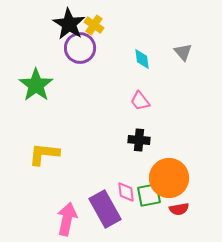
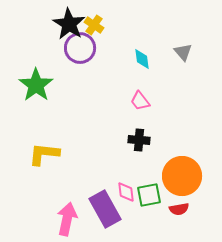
orange circle: moved 13 px right, 2 px up
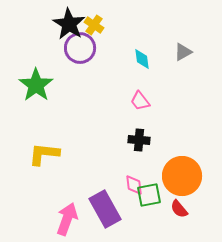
gray triangle: rotated 42 degrees clockwise
pink diamond: moved 8 px right, 7 px up
red semicircle: rotated 60 degrees clockwise
pink arrow: rotated 8 degrees clockwise
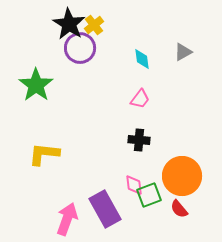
yellow cross: rotated 18 degrees clockwise
pink trapezoid: moved 2 px up; rotated 105 degrees counterclockwise
green square: rotated 10 degrees counterclockwise
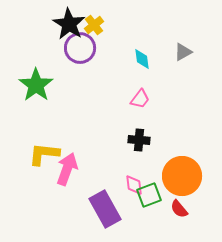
pink arrow: moved 50 px up
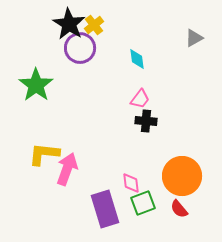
gray triangle: moved 11 px right, 14 px up
cyan diamond: moved 5 px left
black cross: moved 7 px right, 19 px up
pink diamond: moved 3 px left, 2 px up
green square: moved 6 px left, 8 px down
purple rectangle: rotated 12 degrees clockwise
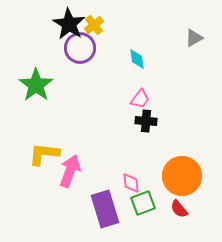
pink arrow: moved 3 px right, 2 px down
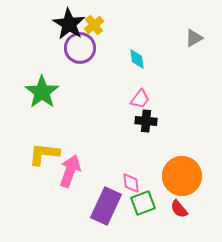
green star: moved 6 px right, 7 px down
purple rectangle: moved 1 px right, 3 px up; rotated 42 degrees clockwise
